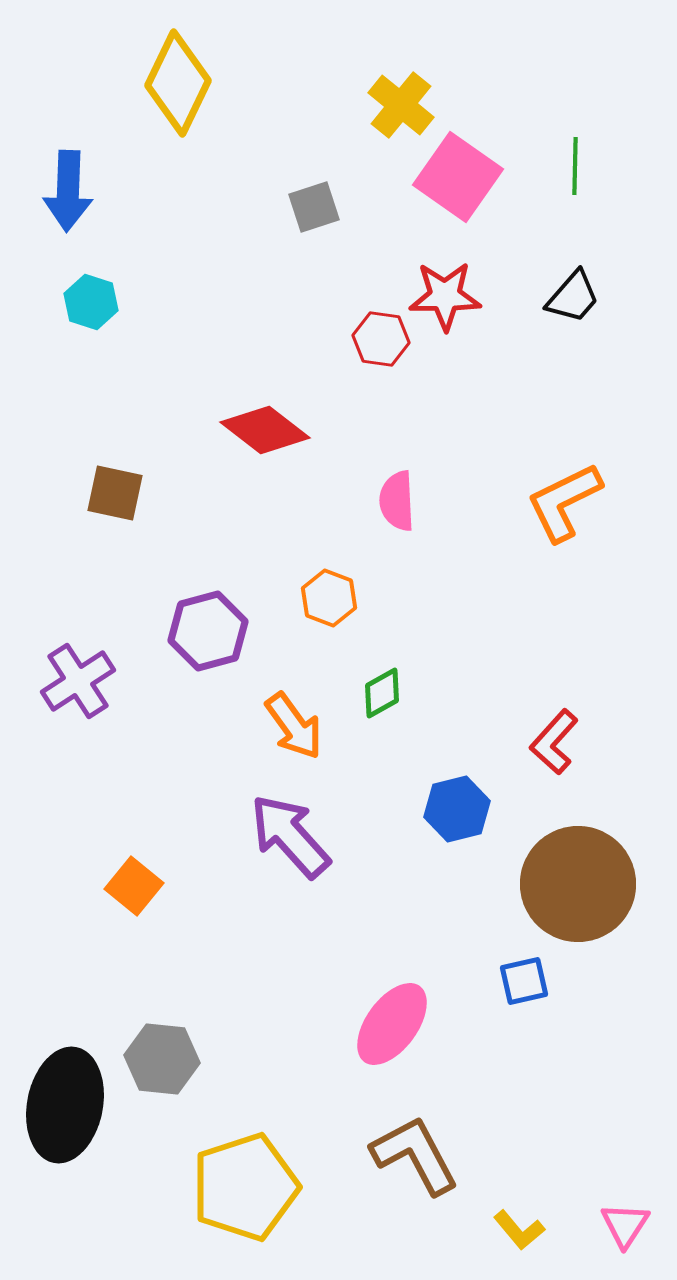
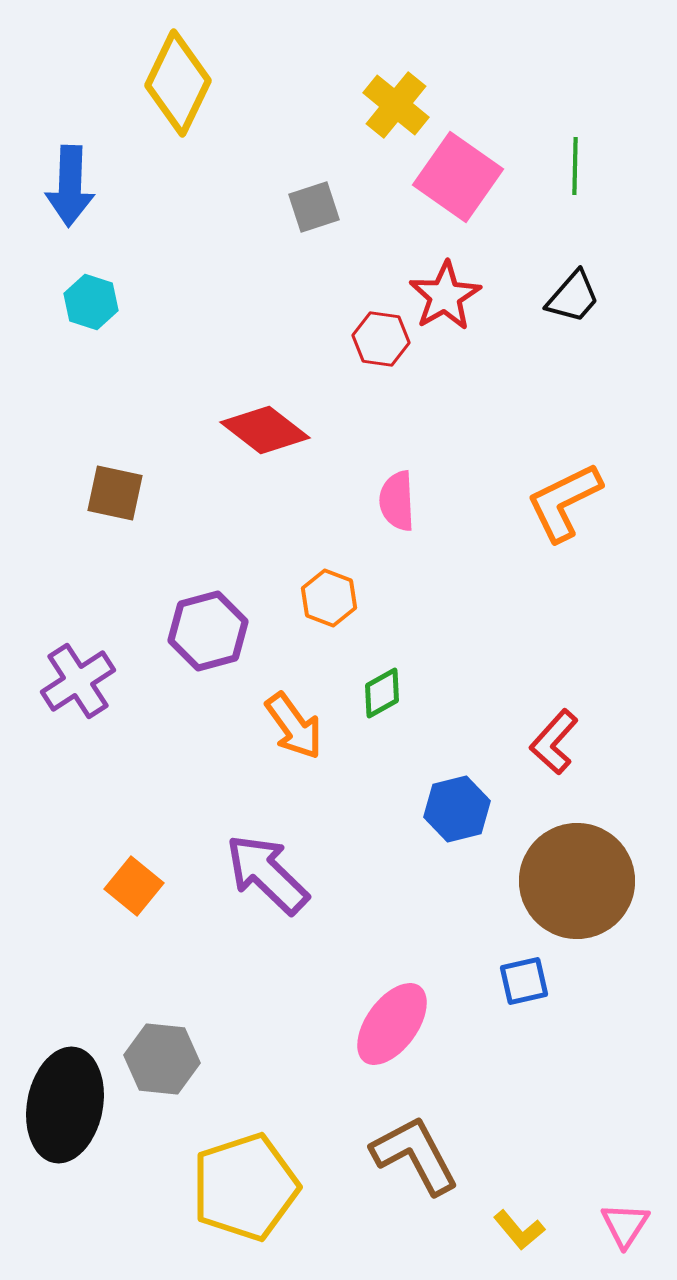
yellow cross: moved 5 px left
blue arrow: moved 2 px right, 5 px up
red star: rotated 30 degrees counterclockwise
purple arrow: moved 23 px left, 38 px down; rotated 4 degrees counterclockwise
brown circle: moved 1 px left, 3 px up
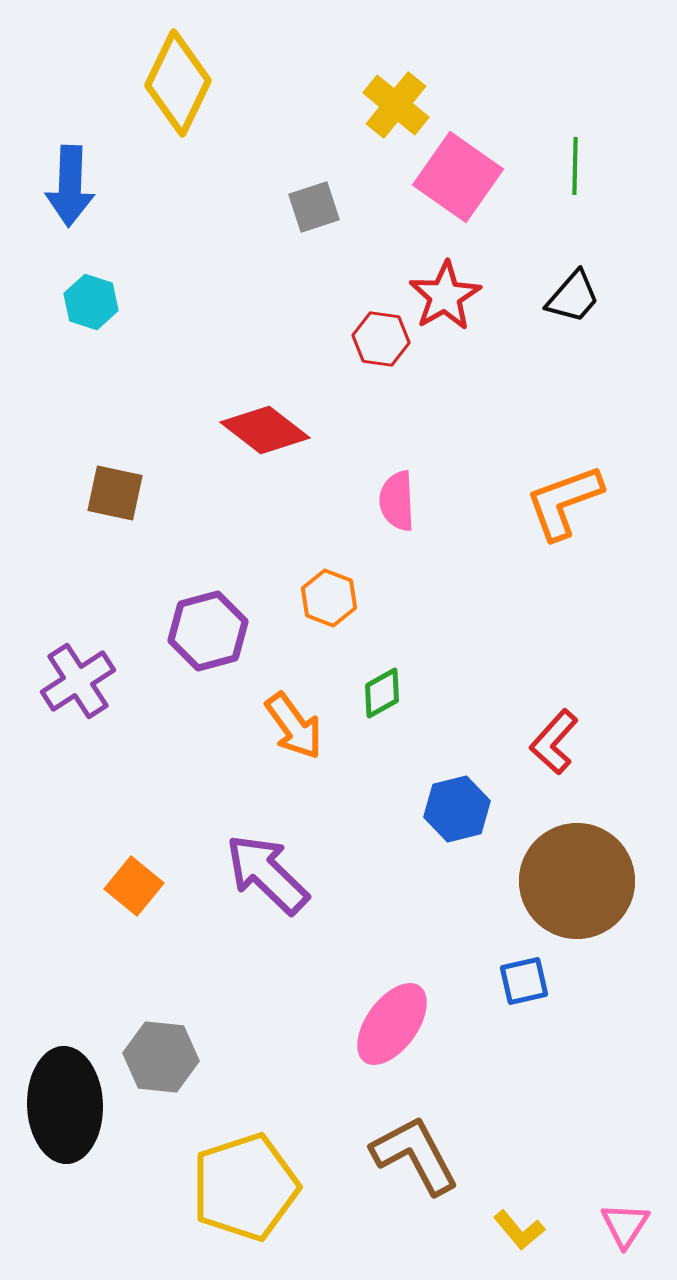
orange L-shape: rotated 6 degrees clockwise
gray hexagon: moved 1 px left, 2 px up
black ellipse: rotated 13 degrees counterclockwise
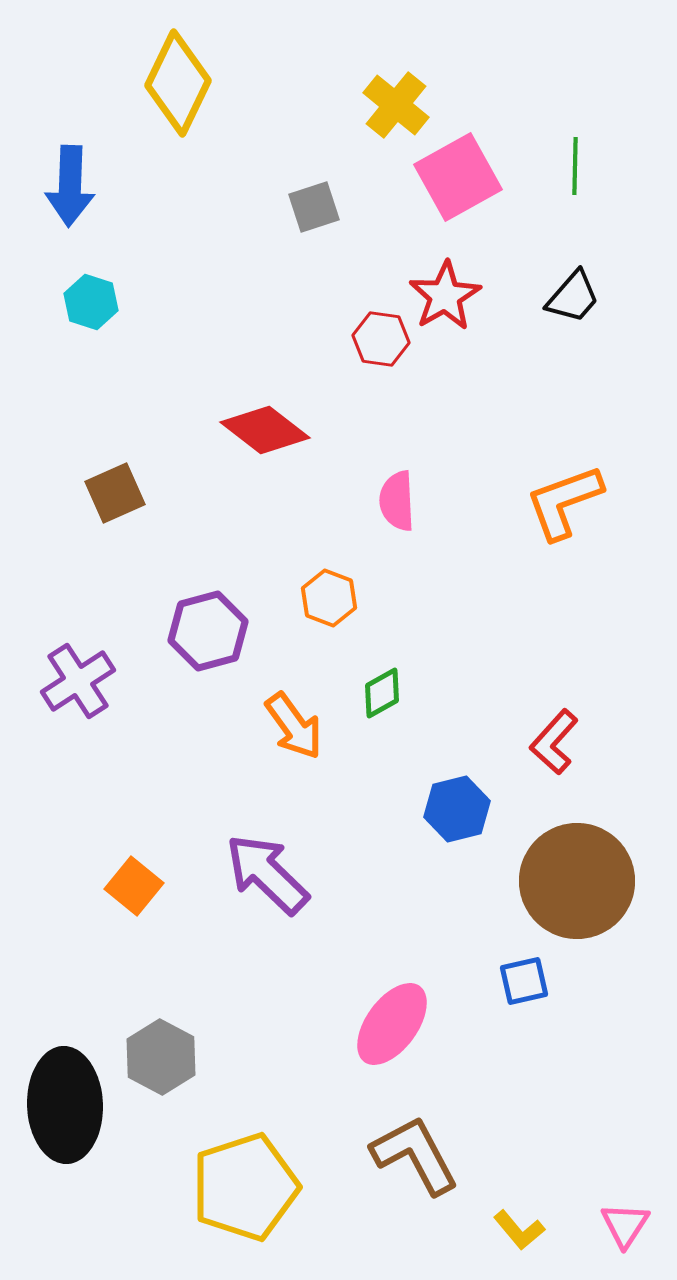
pink square: rotated 26 degrees clockwise
brown square: rotated 36 degrees counterclockwise
gray hexagon: rotated 22 degrees clockwise
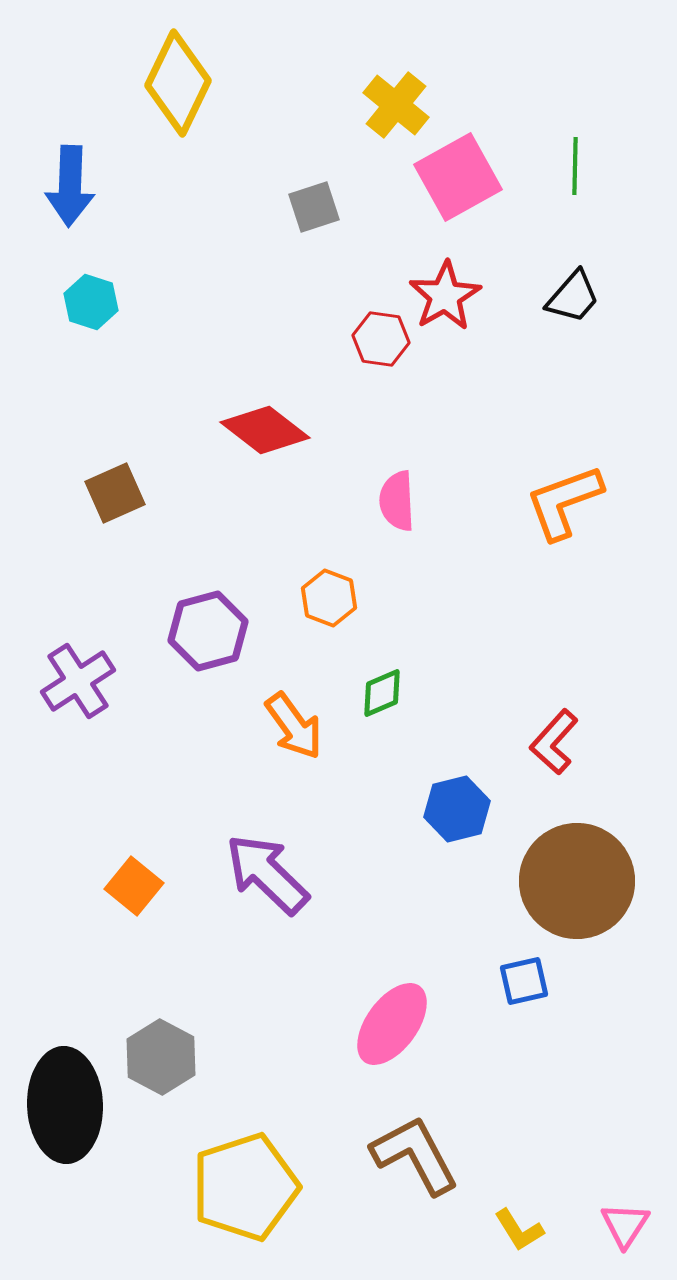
green diamond: rotated 6 degrees clockwise
yellow L-shape: rotated 8 degrees clockwise
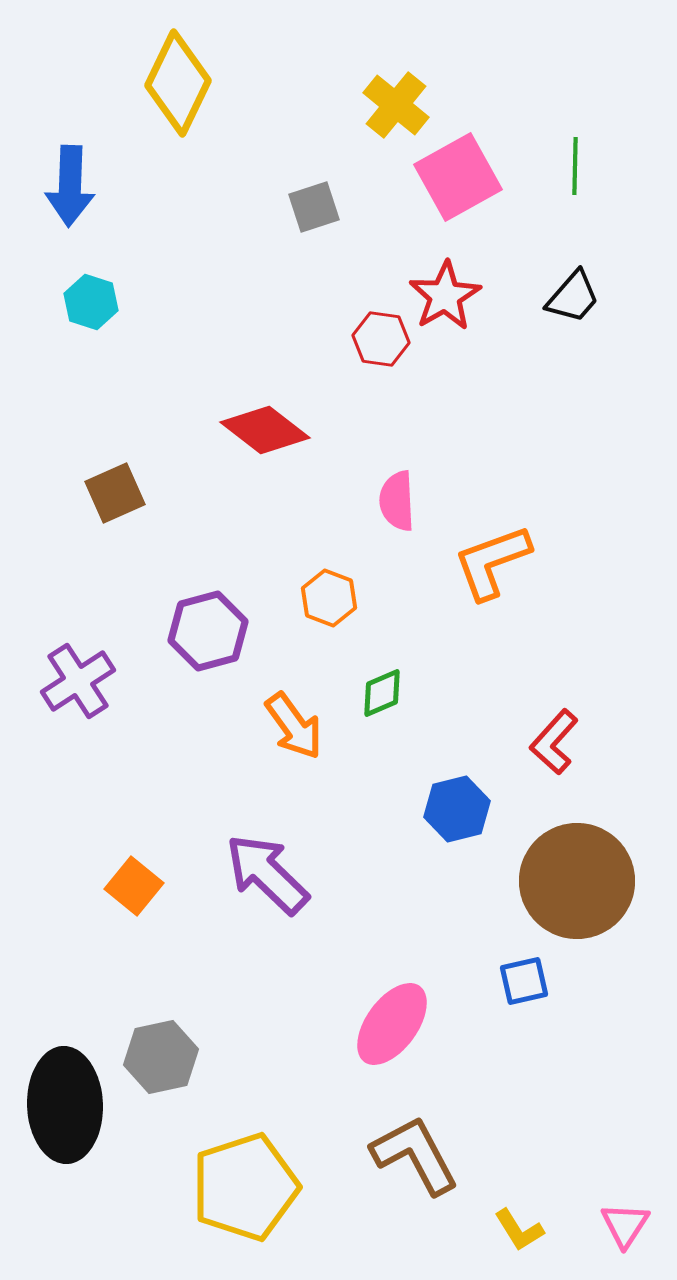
orange L-shape: moved 72 px left, 60 px down
gray hexagon: rotated 20 degrees clockwise
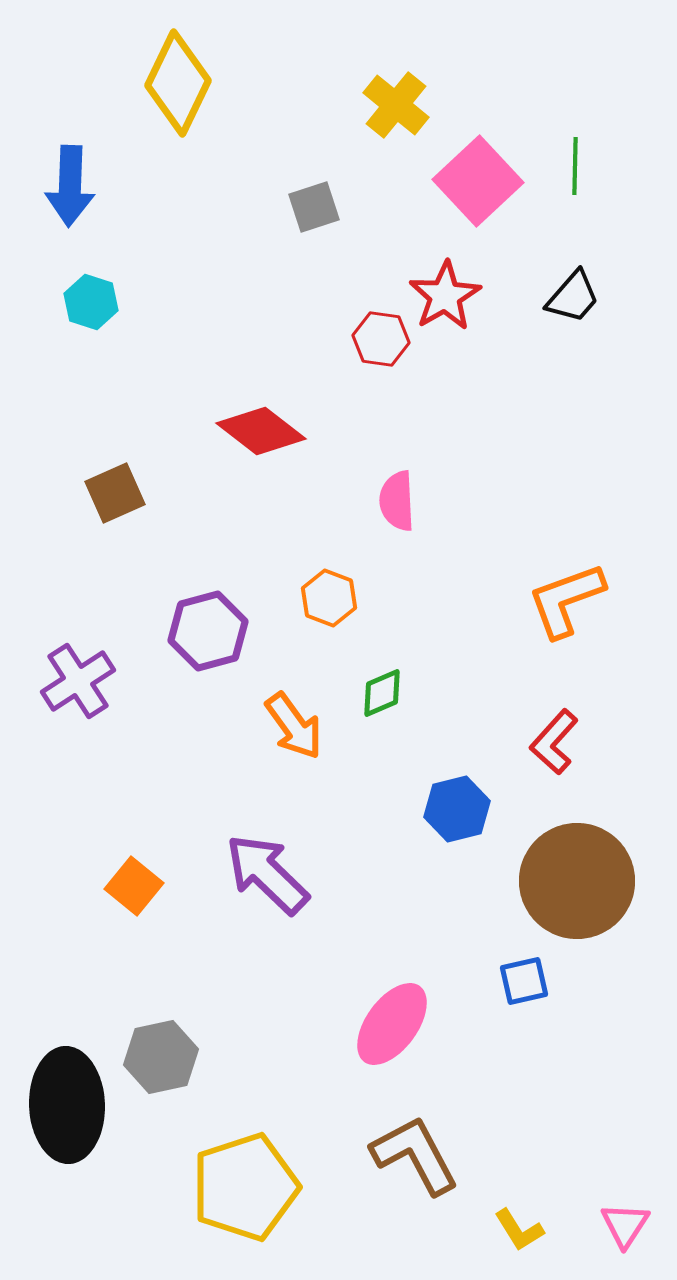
pink square: moved 20 px right, 4 px down; rotated 14 degrees counterclockwise
red diamond: moved 4 px left, 1 px down
orange L-shape: moved 74 px right, 38 px down
black ellipse: moved 2 px right
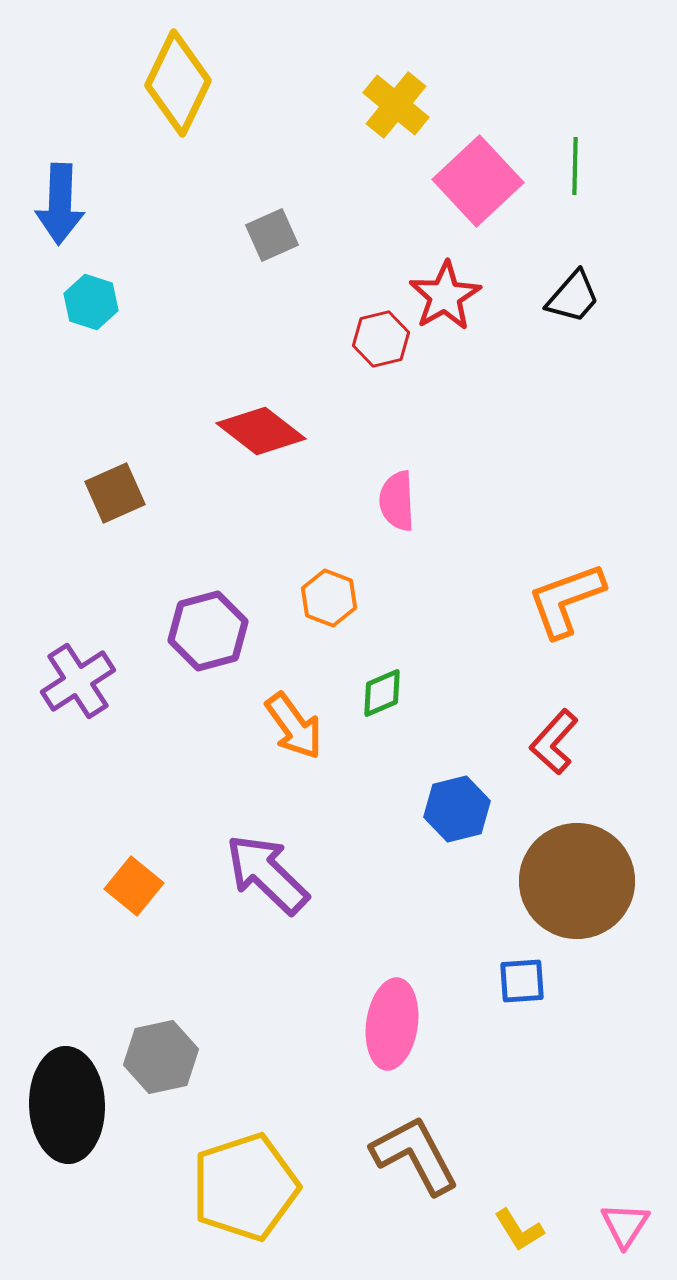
blue arrow: moved 10 px left, 18 px down
gray square: moved 42 px left, 28 px down; rotated 6 degrees counterclockwise
red hexagon: rotated 22 degrees counterclockwise
blue square: moved 2 px left; rotated 9 degrees clockwise
pink ellipse: rotated 28 degrees counterclockwise
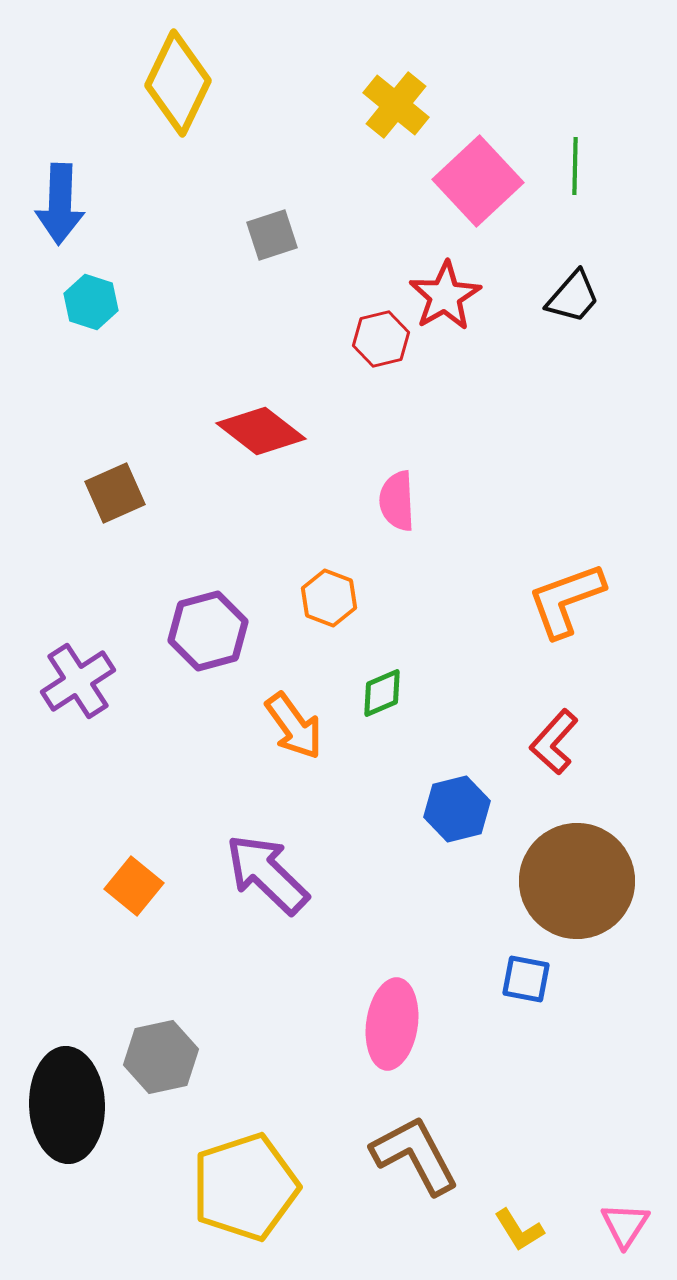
gray square: rotated 6 degrees clockwise
blue square: moved 4 px right, 2 px up; rotated 15 degrees clockwise
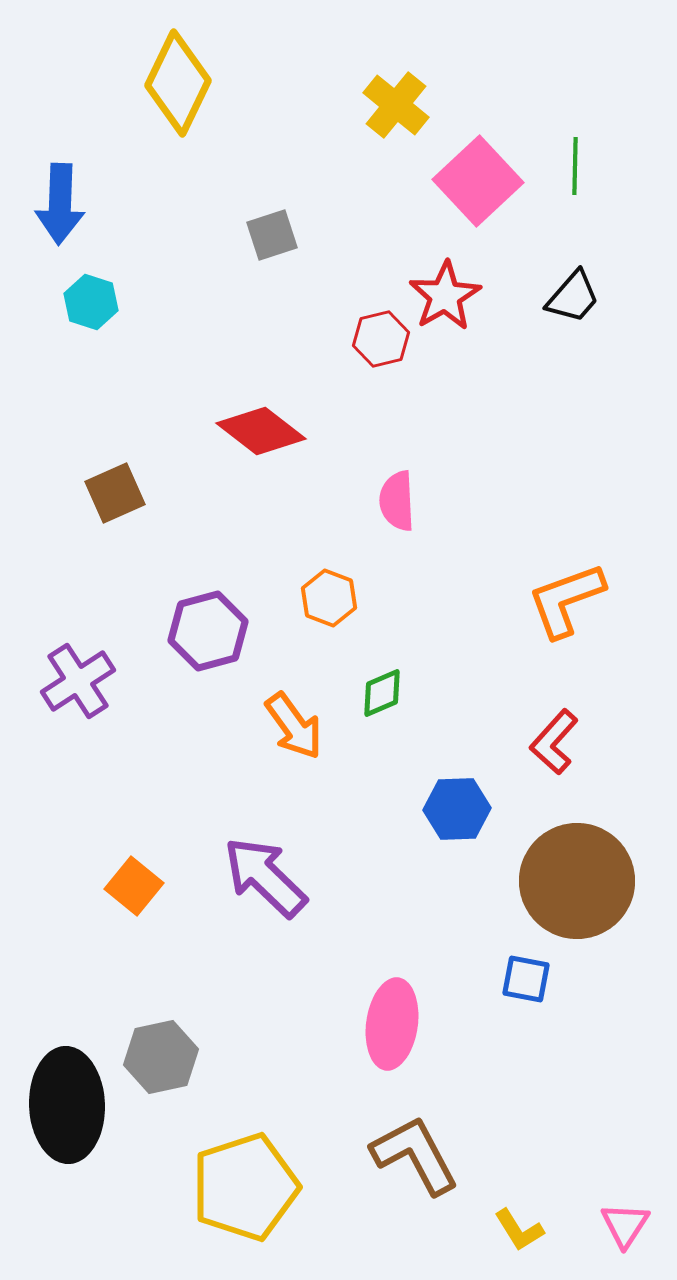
blue hexagon: rotated 12 degrees clockwise
purple arrow: moved 2 px left, 3 px down
